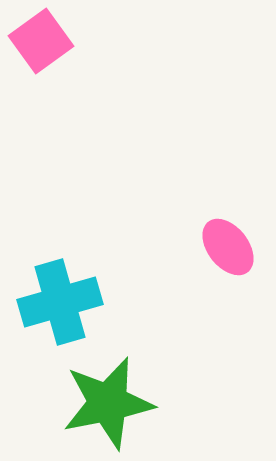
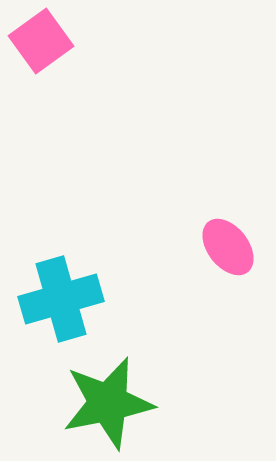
cyan cross: moved 1 px right, 3 px up
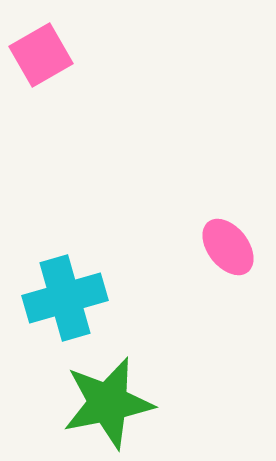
pink square: moved 14 px down; rotated 6 degrees clockwise
cyan cross: moved 4 px right, 1 px up
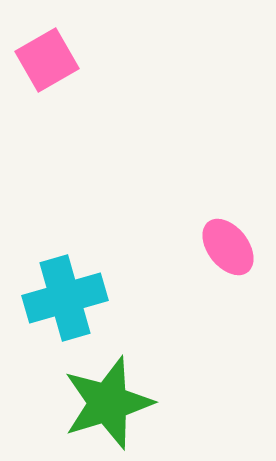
pink square: moved 6 px right, 5 px down
green star: rotated 6 degrees counterclockwise
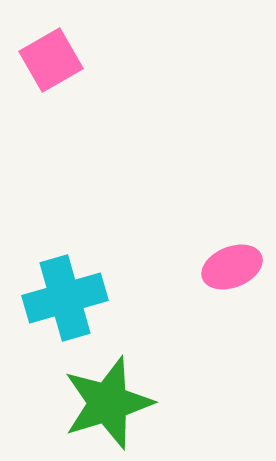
pink square: moved 4 px right
pink ellipse: moved 4 px right, 20 px down; rotated 74 degrees counterclockwise
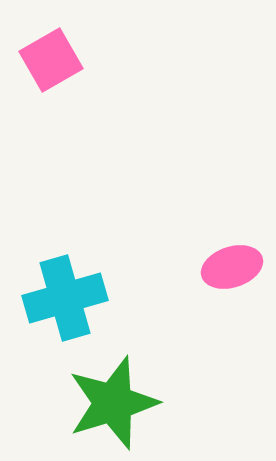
pink ellipse: rotated 4 degrees clockwise
green star: moved 5 px right
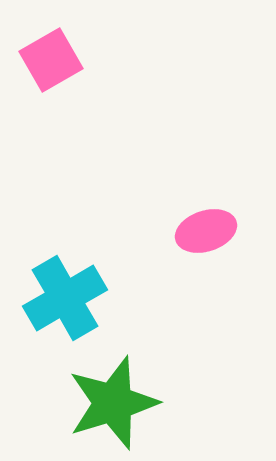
pink ellipse: moved 26 px left, 36 px up
cyan cross: rotated 14 degrees counterclockwise
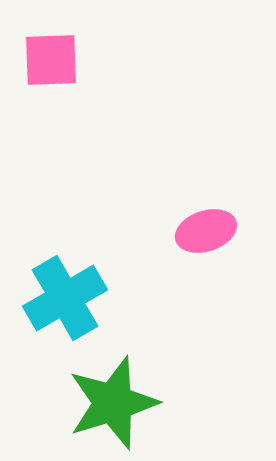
pink square: rotated 28 degrees clockwise
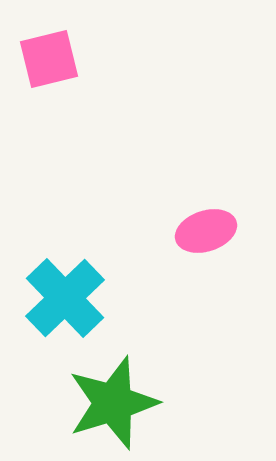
pink square: moved 2 px left, 1 px up; rotated 12 degrees counterclockwise
cyan cross: rotated 14 degrees counterclockwise
